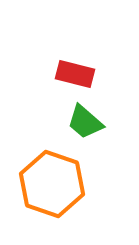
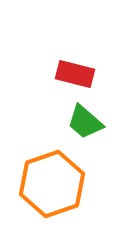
orange hexagon: rotated 22 degrees clockwise
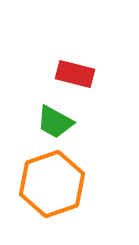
green trapezoid: moved 30 px left; rotated 12 degrees counterclockwise
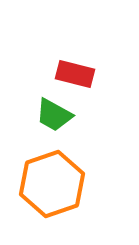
green trapezoid: moved 1 px left, 7 px up
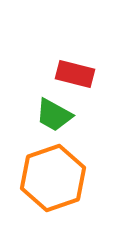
orange hexagon: moved 1 px right, 6 px up
